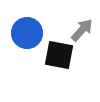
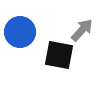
blue circle: moved 7 px left, 1 px up
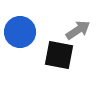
gray arrow: moved 4 px left; rotated 15 degrees clockwise
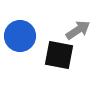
blue circle: moved 4 px down
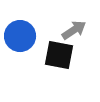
gray arrow: moved 4 px left
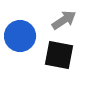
gray arrow: moved 10 px left, 10 px up
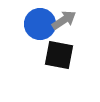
blue circle: moved 20 px right, 12 px up
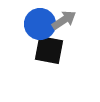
black square: moved 10 px left, 5 px up
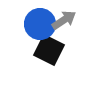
black square: rotated 16 degrees clockwise
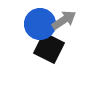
black square: moved 2 px up
